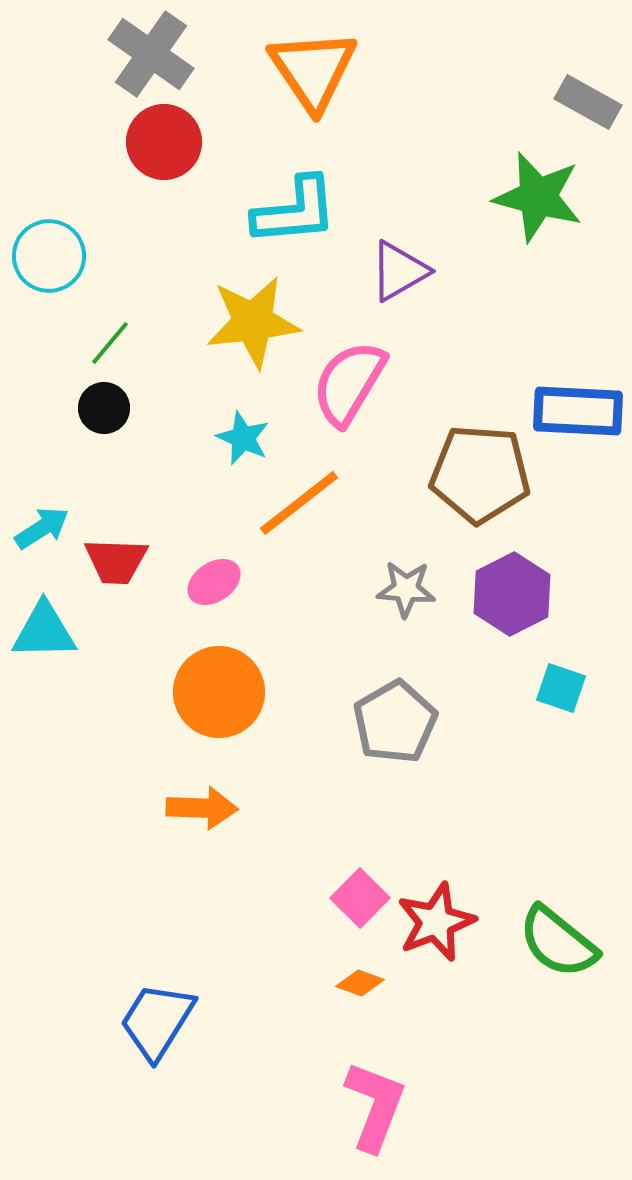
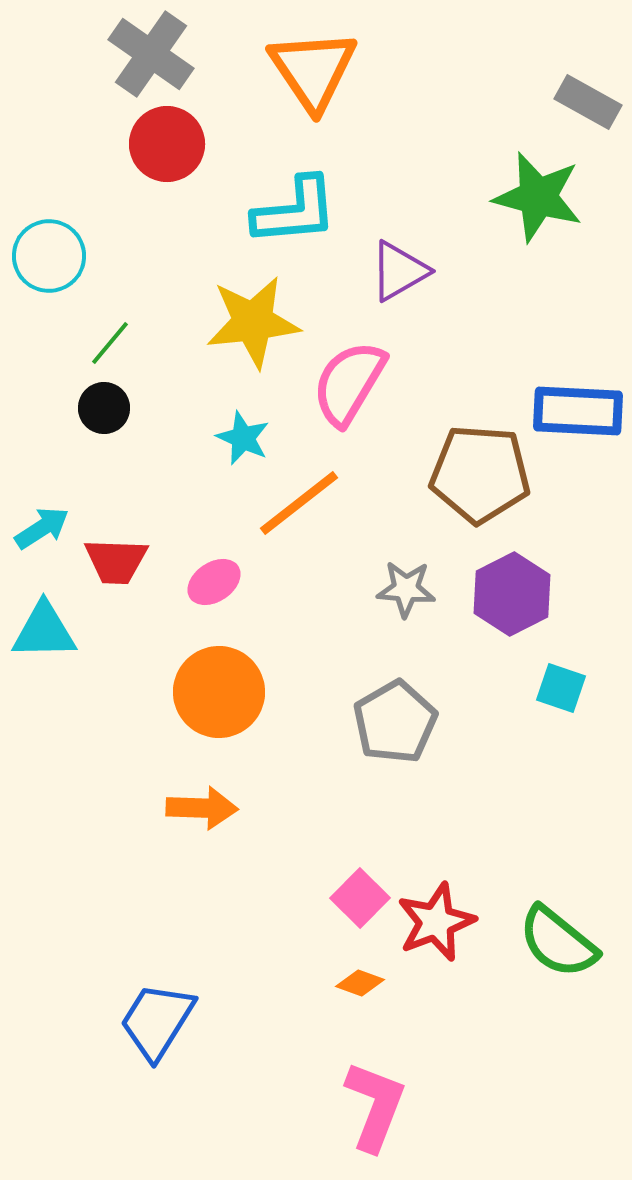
red circle: moved 3 px right, 2 px down
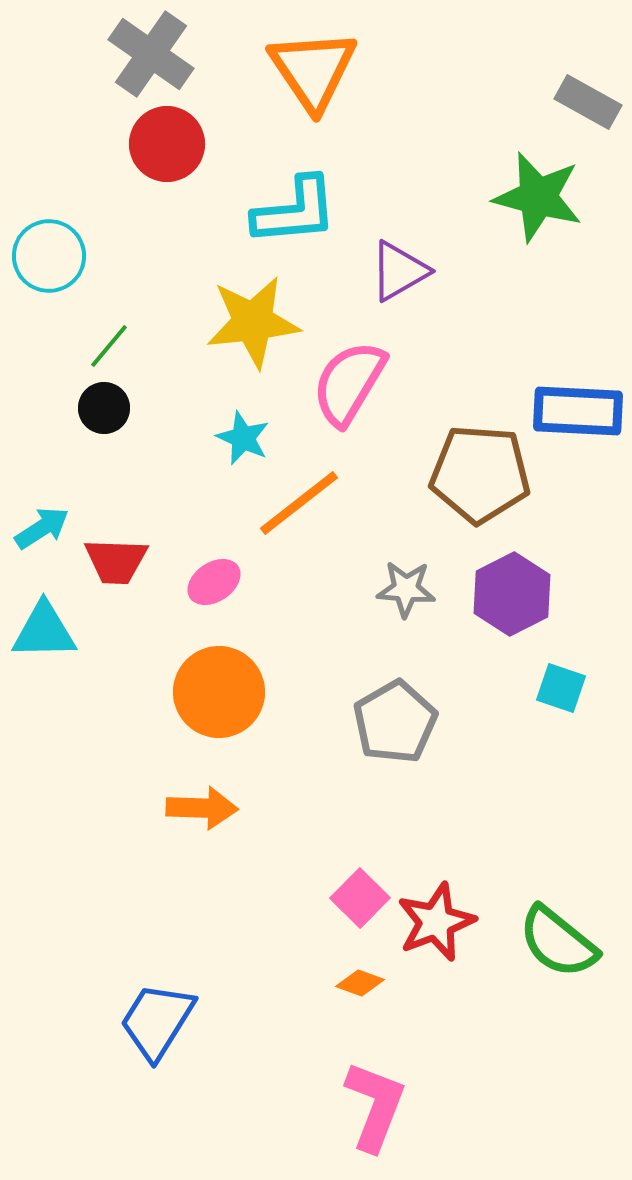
green line: moved 1 px left, 3 px down
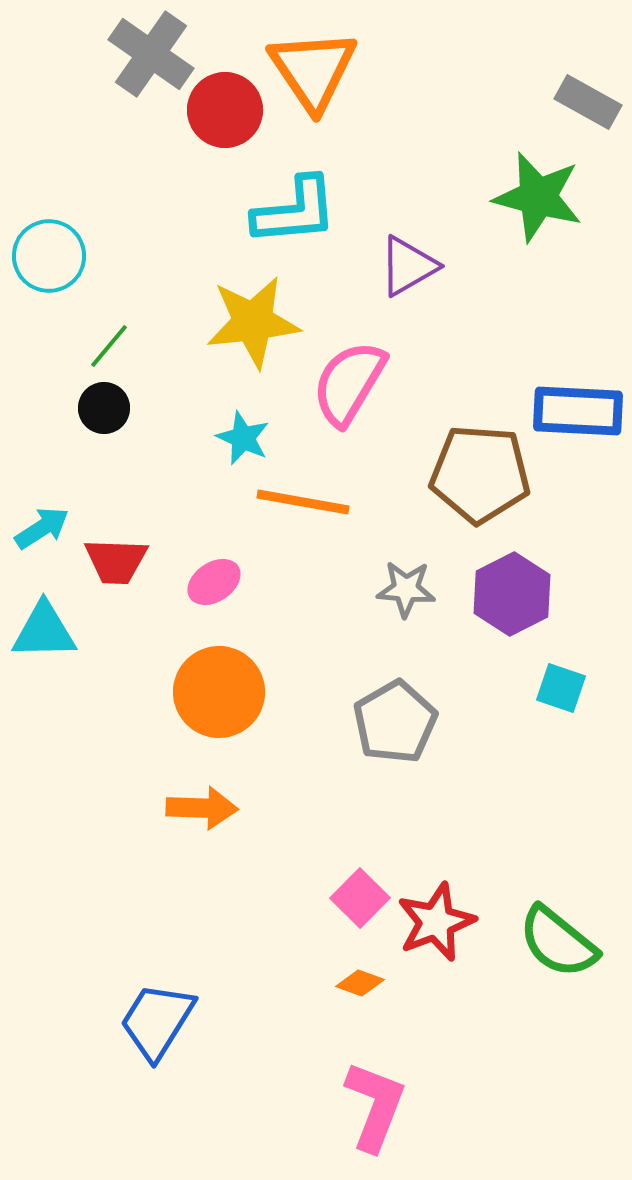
red circle: moved 58 px right, 34 px up
purple triangle: moved 9 px right, 5 px up
orange line: moved 4 px right, 1 px up; rotated 48 degrees clockwise
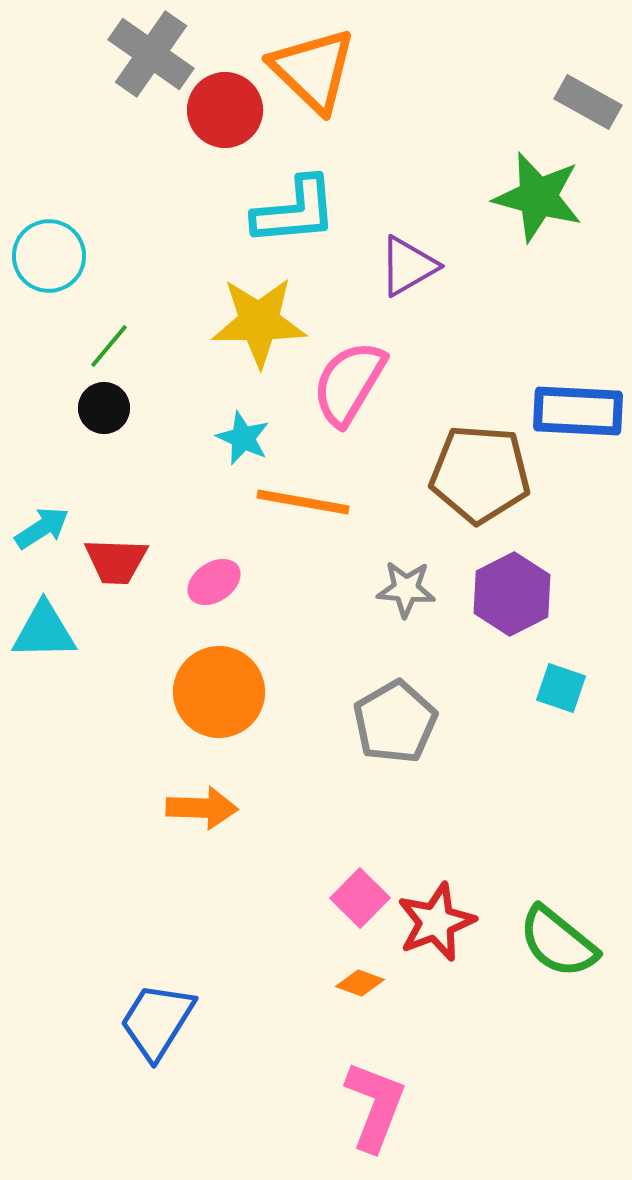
orange triangle: rotated 12 degrees counterclockwise
yellow star: moved 6 px right; rotated 6 degrees clockwise
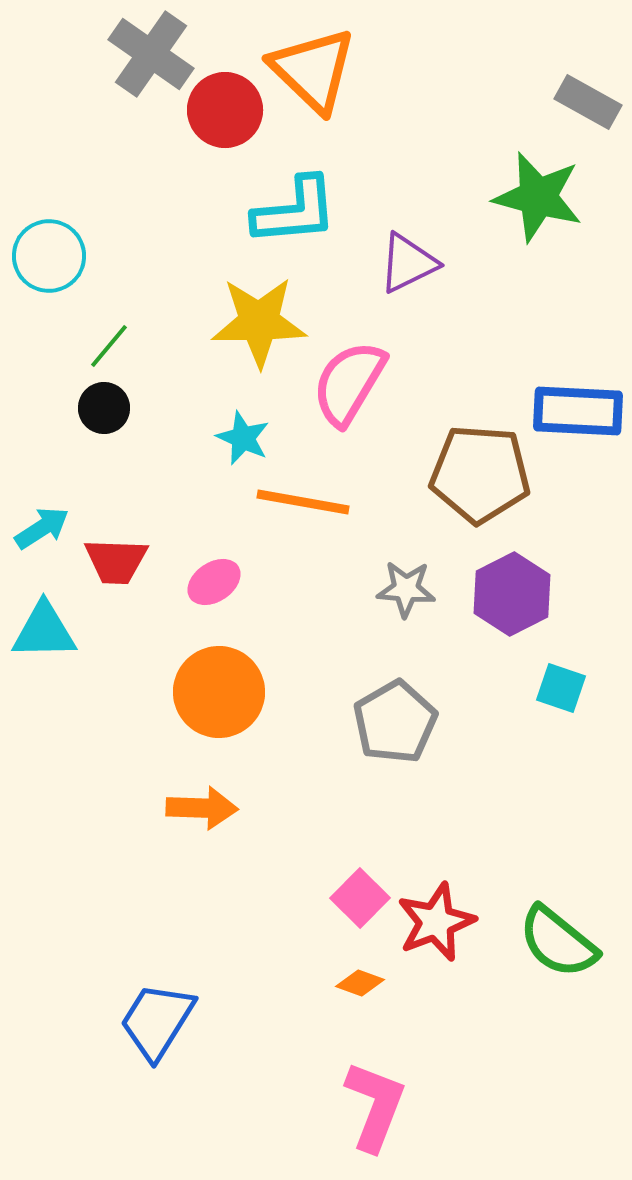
purple triangle: moved 3 px up; rotated 4 degrees clockwise
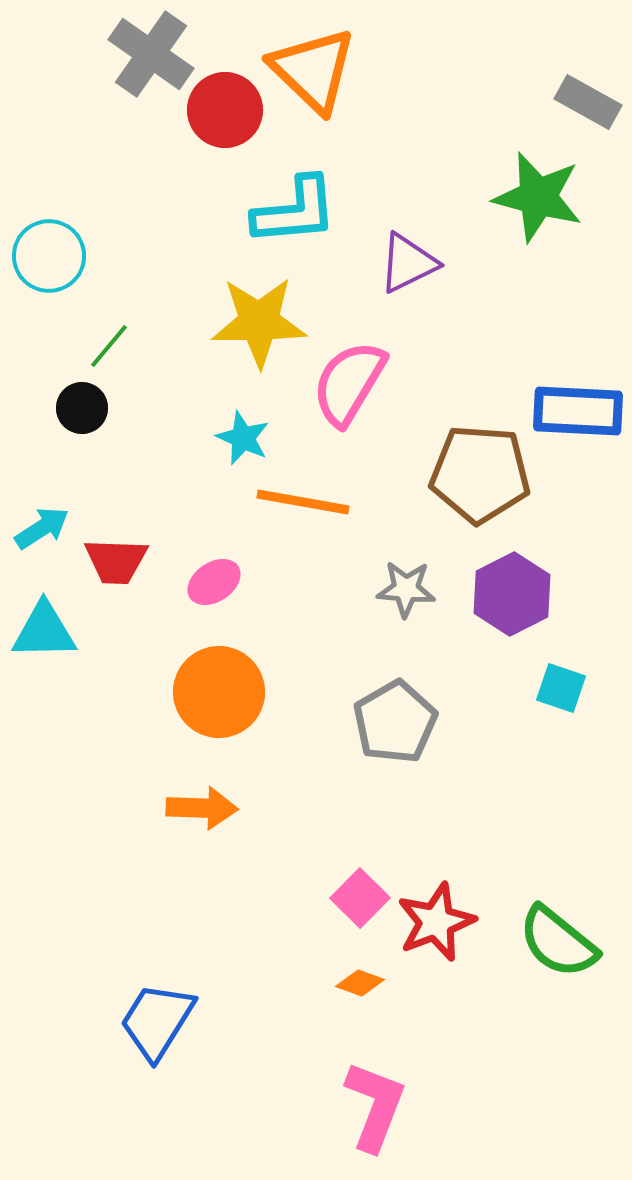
black circle: moved 22 px left
